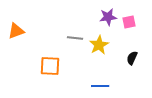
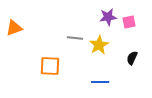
orange triangle: moved 2 px left, 3 px up
blue line: moved 4 px up
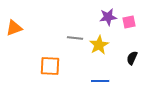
blue line: moved 1 px up
